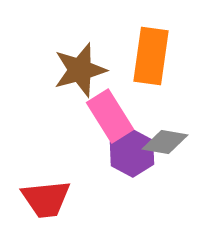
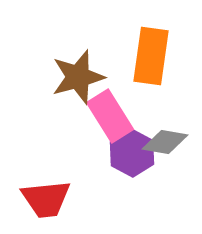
brown star: moved 2 px left, 7 px down
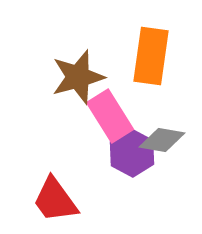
gray diamond: moved 3 px left, 2 px up
red trapezoid: moved 9 px right, 1 px down; rotated 60 degrees clockwise
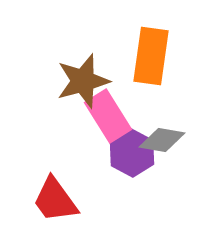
brown star: moved 5 px right, 4 px down
pink rectangle: moved 2 px left
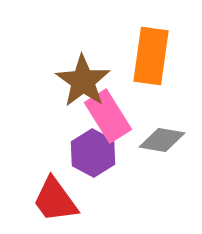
brown star: rotated 22 degrees counterclockwise
purple hexagon: moved 39 px left
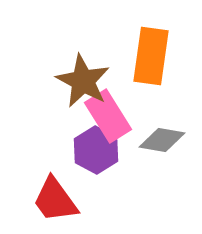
brown star: rotated 6 degrees counterclockwise
purple hexagon: moved 3 px right, 3 px up
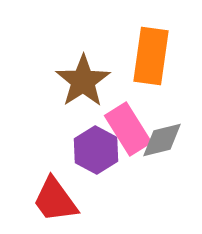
brown star: rotated 10 degrees clockwise
pink rectangle: moved 20 px right, 13 px down
gray diamond: rotated 24 degrees counterclockwise
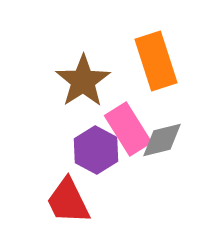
orange rectangle: moved 5 px right, 5 px down; rotated 26 degrees counterclockwise
red trapezoid: moved 13 px right, 1 px down; rotated 10 degrees clockwise
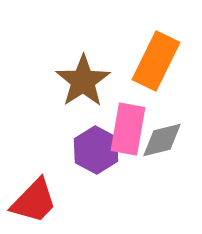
orange rectangle: rotated 44 degrees clockwise
pink rectangle: rotated 42 degrees clockwise
red trapezoid: moved 34 px left; rotated 110 degrees counterclockwise
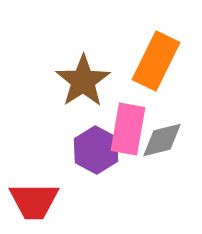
red trapezoid: rotated 46 degrees clockwise
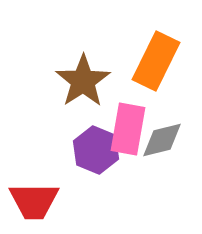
purple hexagon: rotated 6 degrees counterclockwise
